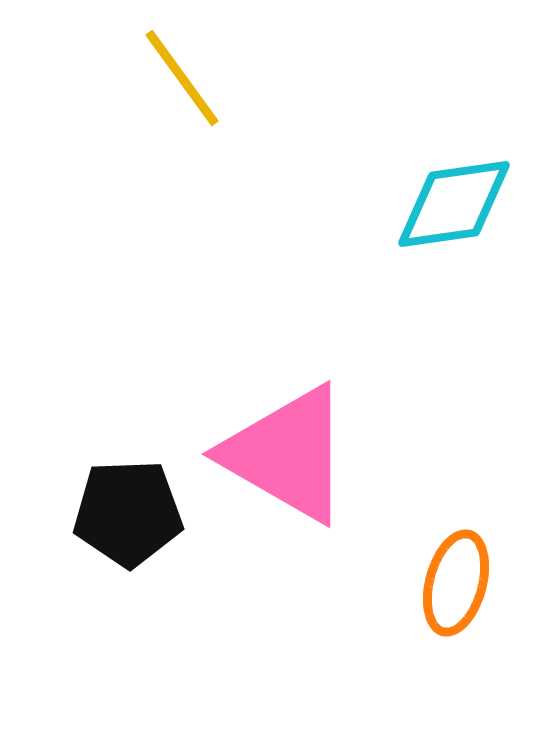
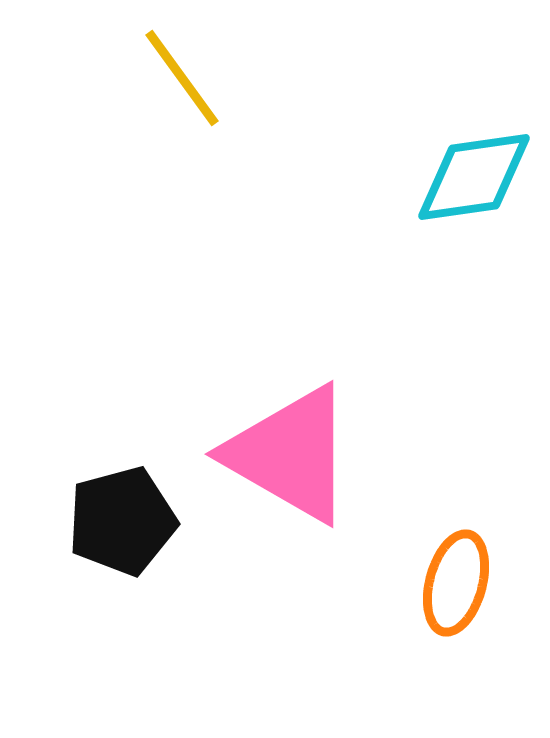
cyan diamond: moved 20 px right, 27 px up
pink triangle: moved 3 px right
black pentagon: moved 6 px left, 8 px down; rotated 13 degrees counterclockwise
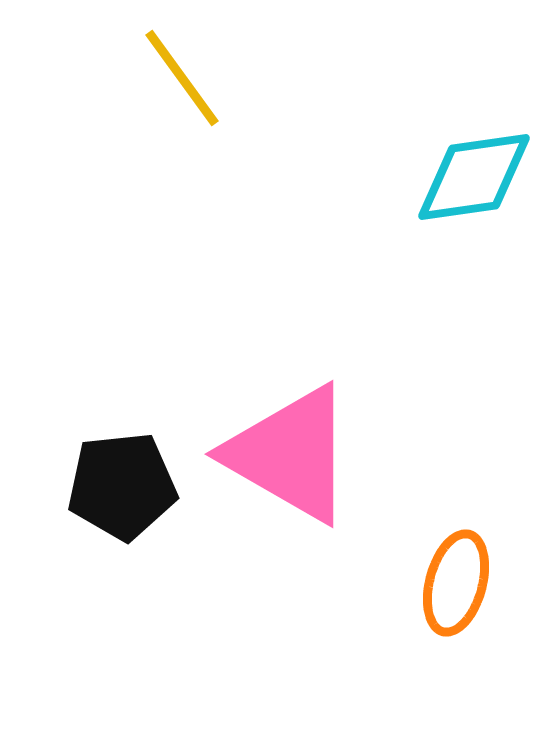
black pentagon: moved 35 px up; rotated 9 degrees clockwise
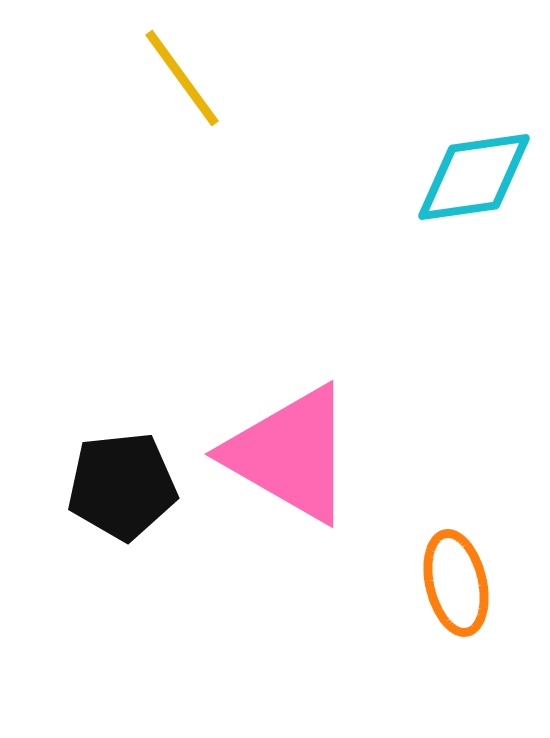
orange ellipse: rotated 28 degrees counterclockwise
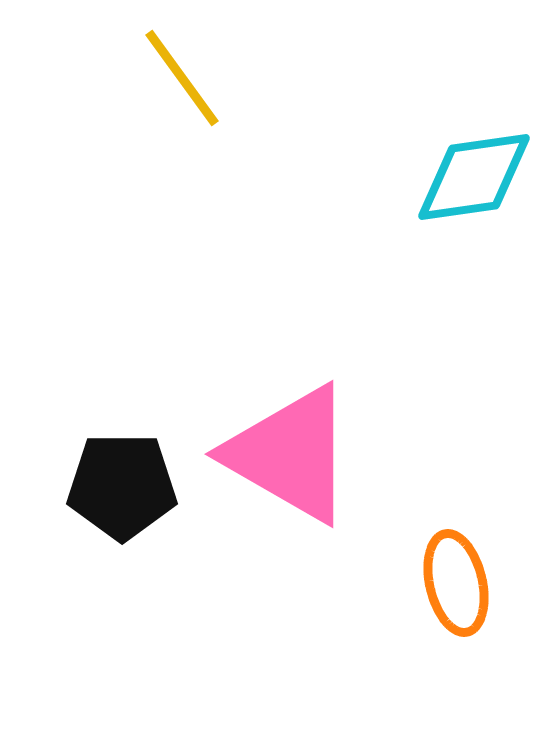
black pentagon: rotated 6 degrees clockwise
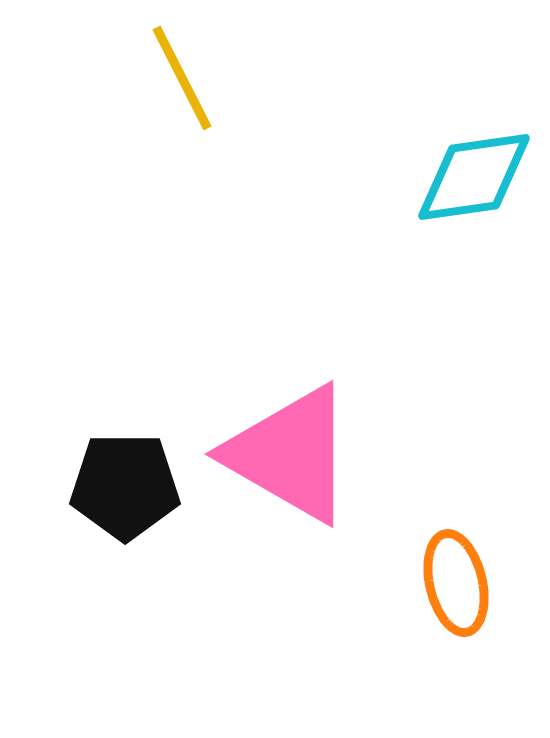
yellow line: rotated 9 degrees clockwise
black pentagon: moved 3 px right
